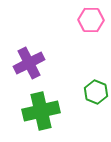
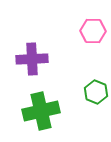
pink hexagon: moved 2 px right, 11 px down
purple cross: moved 3 px right, 4 px up; rotated 24 degrees clockwise
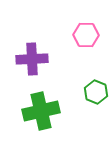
pink hexagon: moved 7 px left, 4 px down
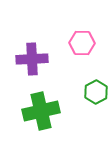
pink hexagon: moved 4 px left, 8 px down
green hexagon: rotated 10 degrees clockwise
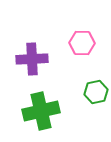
green hexagon: rotated 15 degrees clockwise
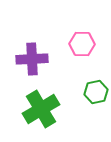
pink hexagon: moved 1 px down
green cross: moved 2 px up; rotated 18 degrees counterclockwise
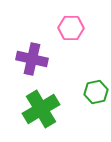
pink hexagon: moved 11 px left, 16 px up
purple cross: rotated 16 degrees clockwise
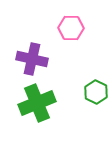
green hexagon: rotated 20 degrees counterclockwise
green cross: moved 4 px left, 6 px up; rotated 9 degrees clockwise
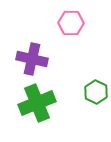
pink hexagon: moved 5 px up
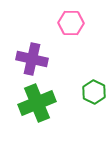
green hexagon: moved 2 px left
